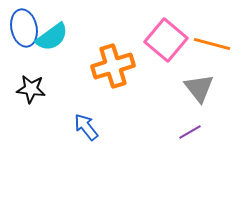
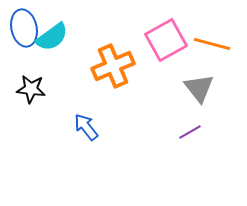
pink square: rotated 21 degrees clockwise
orange cross: rotated 6 degrees counterclockwise
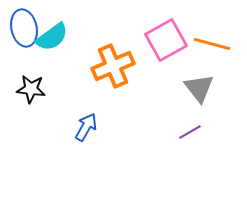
blue arrow: rotated 68 degrees clockwise
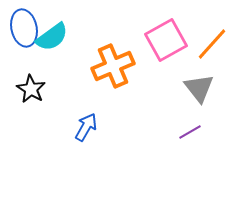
orange line: rotated 63 degrees counterclockwise
black star: rotated 24 degrees clockwise
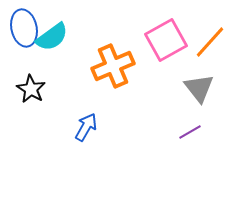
orange line: moved 2 px left, 2 px up
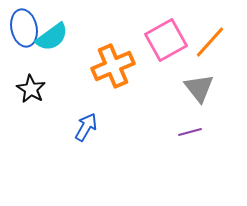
purple line: rotated 15 degrees clockwise
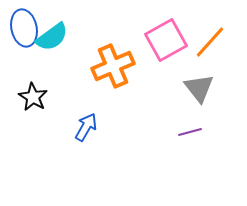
black star: moved 2 px right, 8 px down
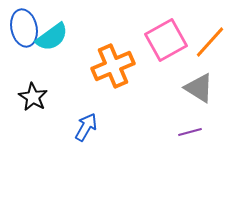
gray triangle: rotated 20 degrees counterclockwise
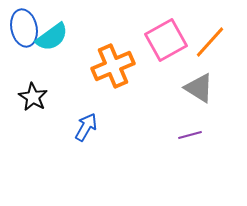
purple line: moved 3 px down
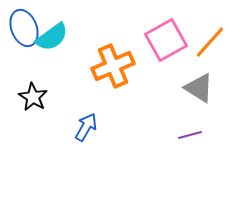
blue ellipse: rotated 9 degrees counterclockwise
